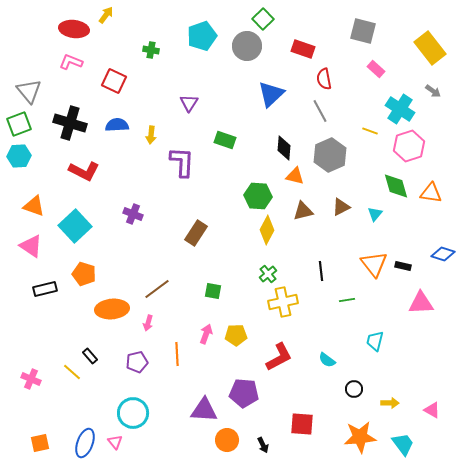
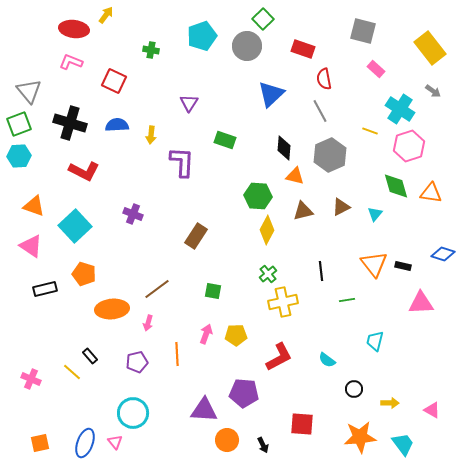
brown rectangle at (196, 233): moved 3 px down
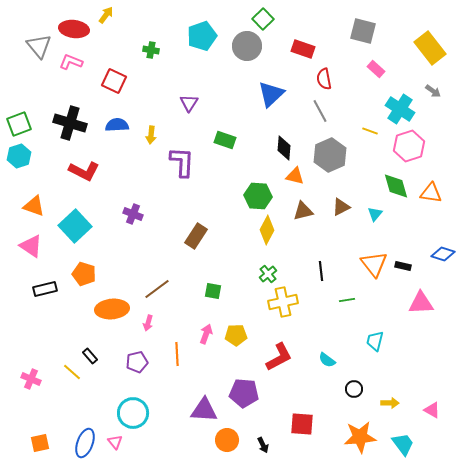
gray triangle at (29, 91): moved 10 px right, 45 px up
cyan hexagon at (19, 156): rotated 15 degrees counterclockwise
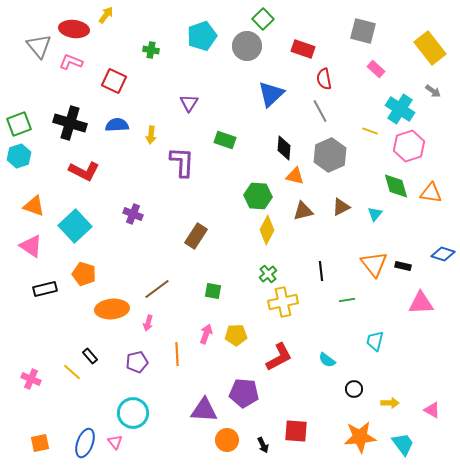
red square at (302, 424): moved 6 px left, 7 px down
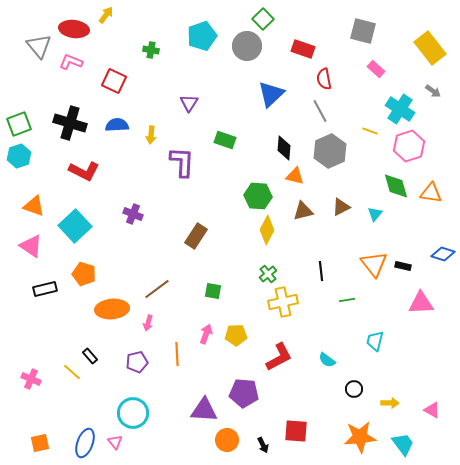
gray hexagon at (330, 155): moved 4 px up
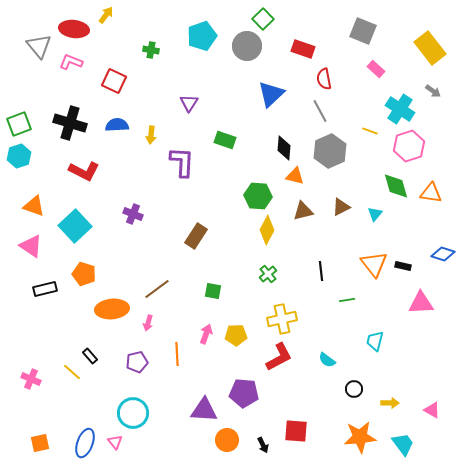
gray square at (363, 31): rotated 8 degrees clockwise
yellow cross at (283, 302): moved 1 px left, 17 px down
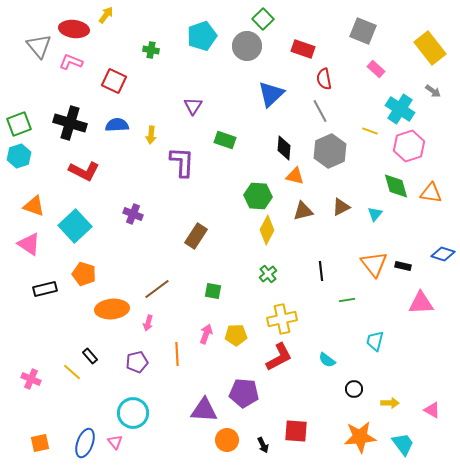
purple triangle at (189, 103): moved 4 px right, 3 px down
pink triangle at (31, 246): moved 2 px left, 2 px up
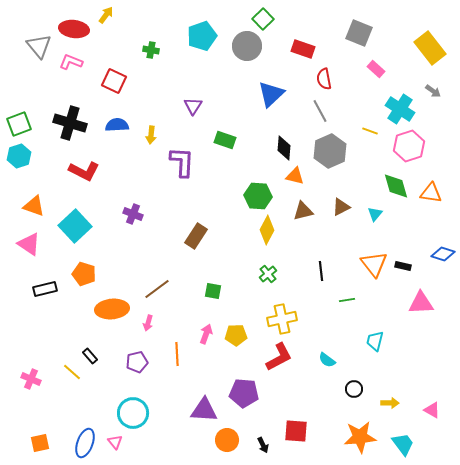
gray square at (363, 31): moved 4 px left, 2 px down
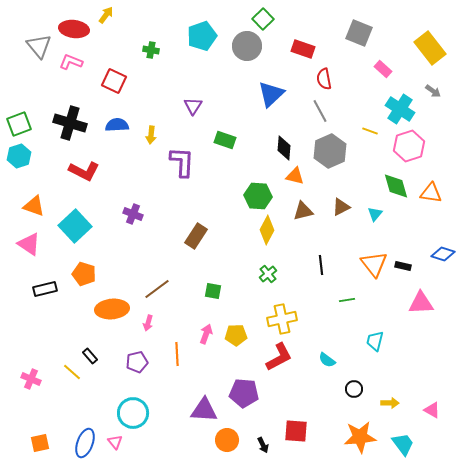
pink rectangle at (376, 69): moved 7 px right
black line at (321, 271): moved 6 px up
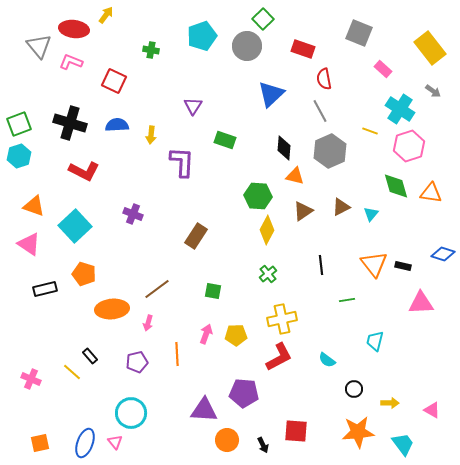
brown triangle at (303, 211): rotated 20 degrees counterclockwise
cyan triangle at (375, 214): moved 4 px left
cyan circle at (133, 413): moved 2 px left
orange star at (360, 437): moved 2 px left, 5 px up
